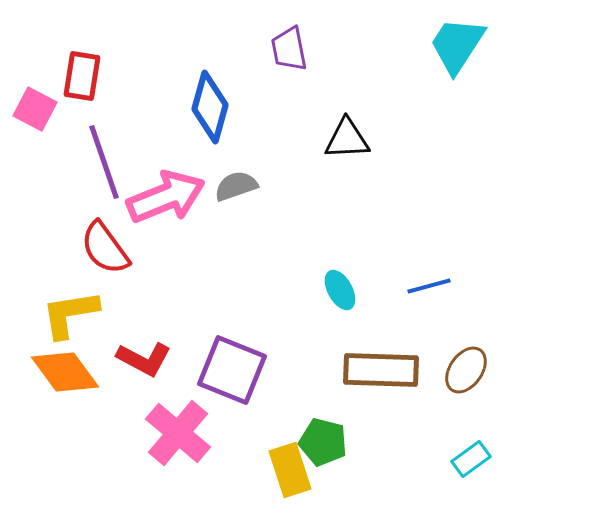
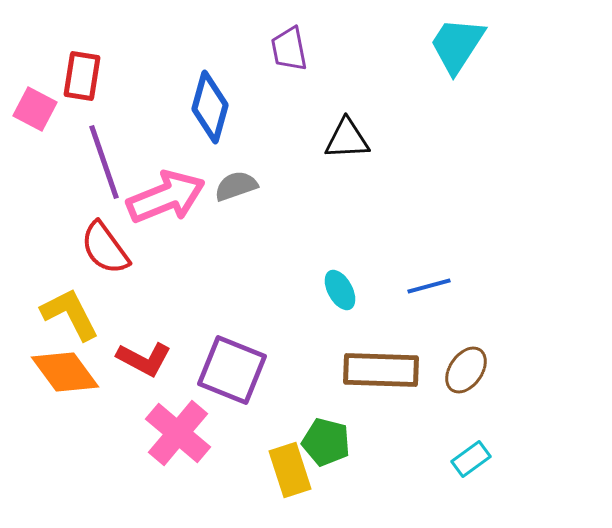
yellow L-shape: rotated 72 degrees clockwise
green pentagon: moved 3 px right
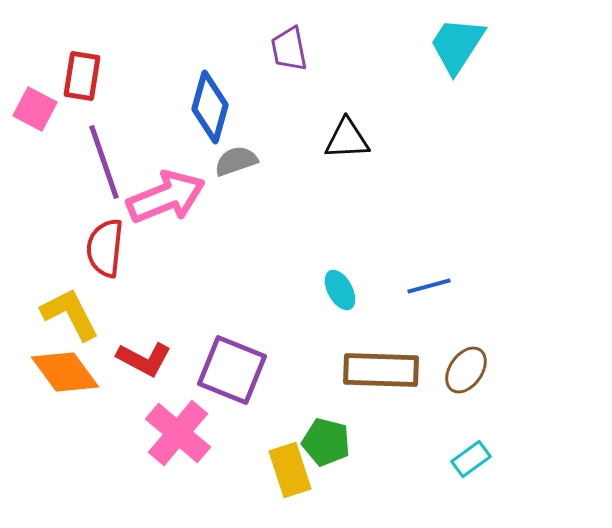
gray semicircle: moved 25 px up
red semicircle: rotated 42 degrees clockwise
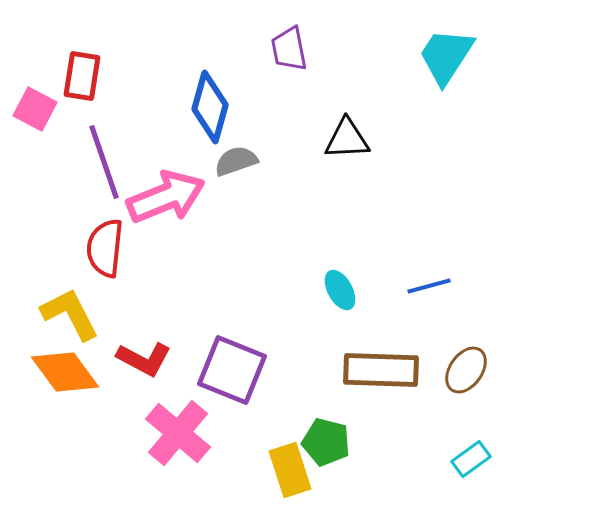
cyan trapezoid: moved 11 px left, 11 px down
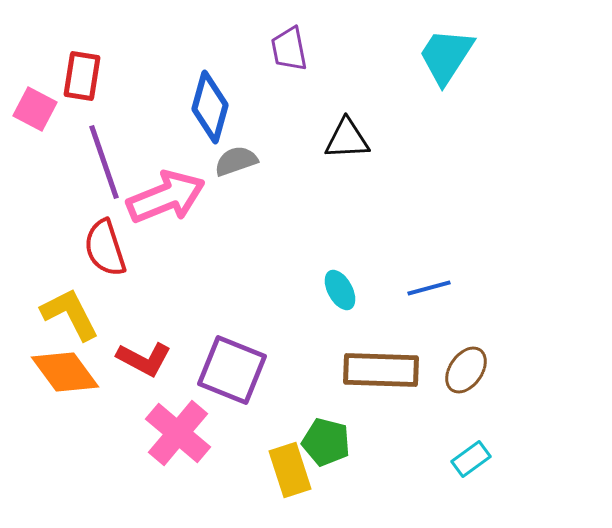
red semicircle: rotated 24 degrees counterclockwise
blue line: moved 2 px down
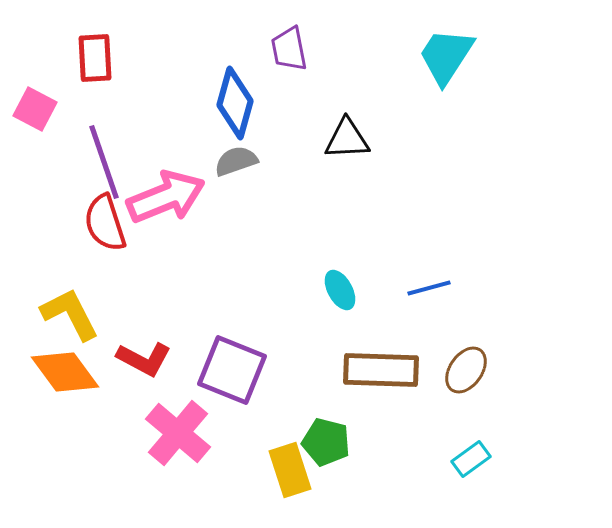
red rectangle: moved 13 px right, 18 px up; rotated 12 degrees counterclockwise
blue diamond: moved 25 px right, 4 px up
red semicircle: moved 25 px up
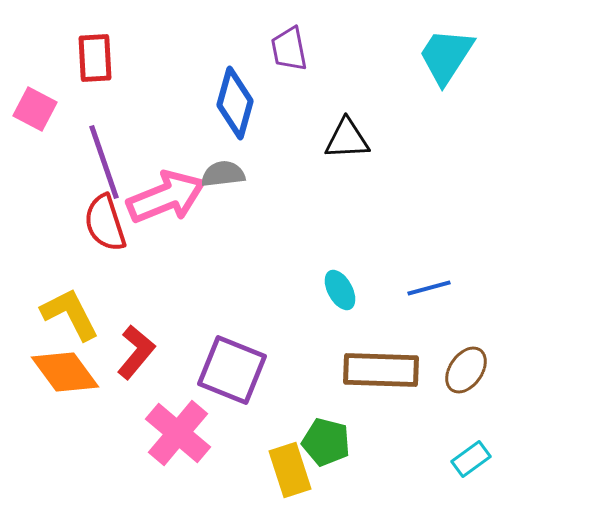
gray semicircle: moved 13 px left, 13 px down; rotated 12 degrees clockwise
red L-shape: moved 8 px left, 7 px up; rotated 78 degrees counterclockwise
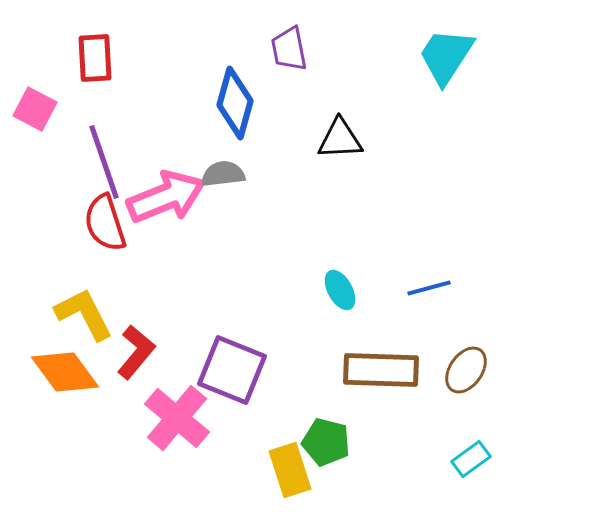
black triangle: moved 7 px left
yellow L-shape: moved 14 px right
pink cross: moved 1 px left, 15 px up
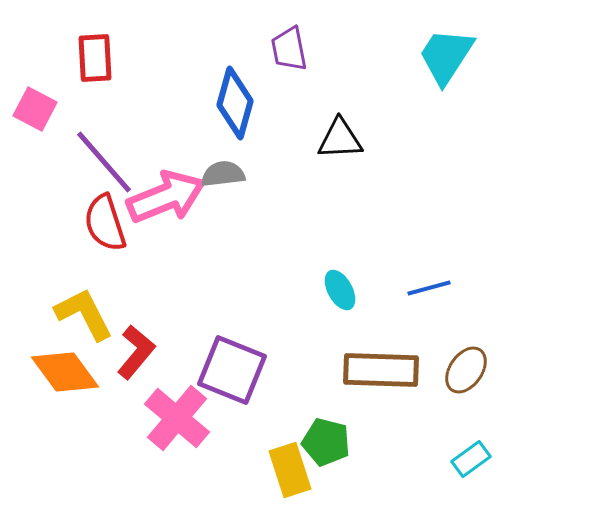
purple line: rotated 22 degrees counterclockwise
